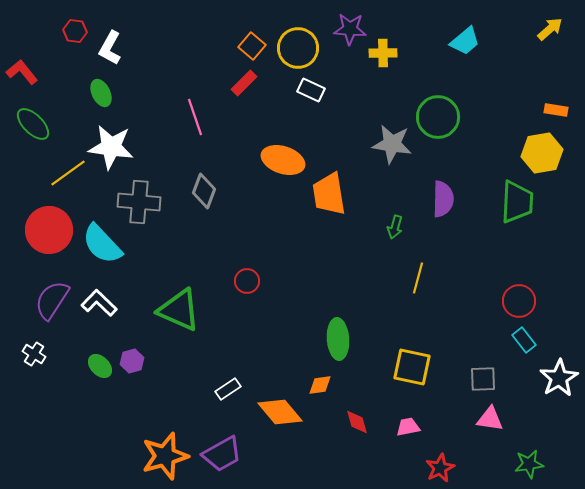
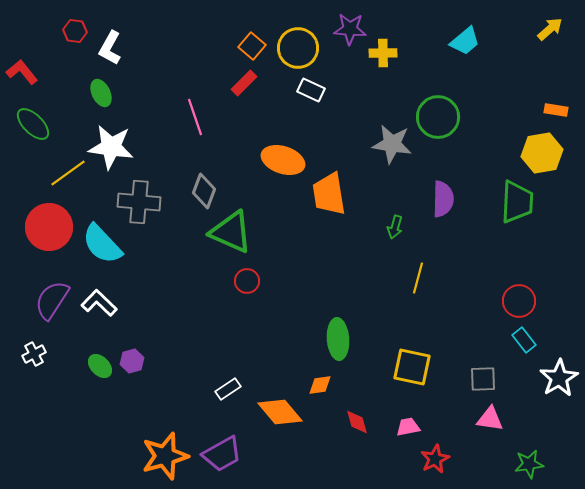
red circle at (49, 230): moved 3 px up
green triangle at (179, 310): moved 52 px right, 78 px up
white cross at (34, 354): rotated 30 degrees clockwise
red star at (440, 468): moved 5 px left, 9 px up
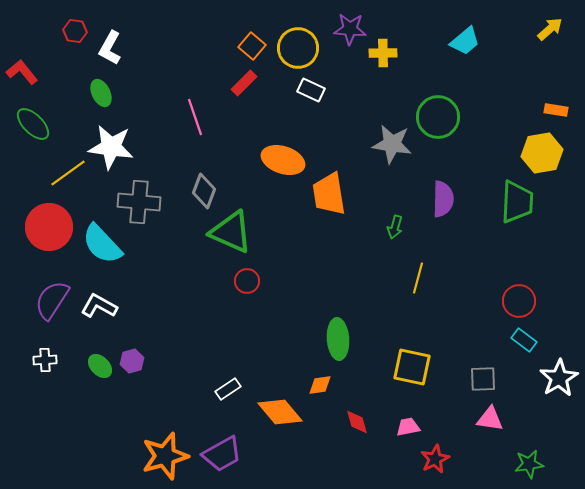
white L-shape at (99, 303): moved 3 px down; rotated 15 degrees counterclockwise
cyan rectangle at (524, 340): rotated 15 degrees counterclockwise
white cross at (34, 354): moved 11 px right, 6 px down; rotated 25 degrees clockwise
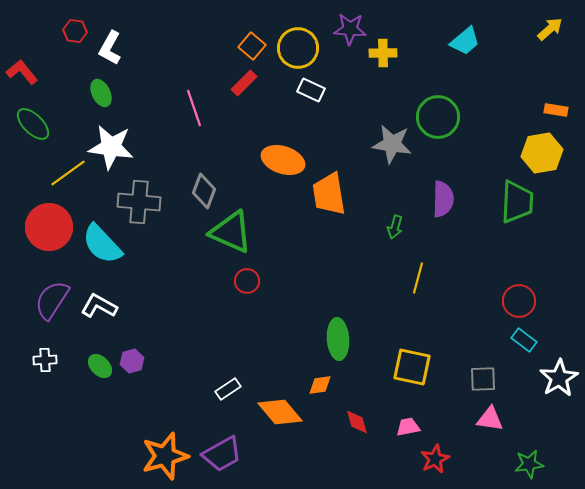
pink line at (195, 117): moved 1 px left, 9 px up
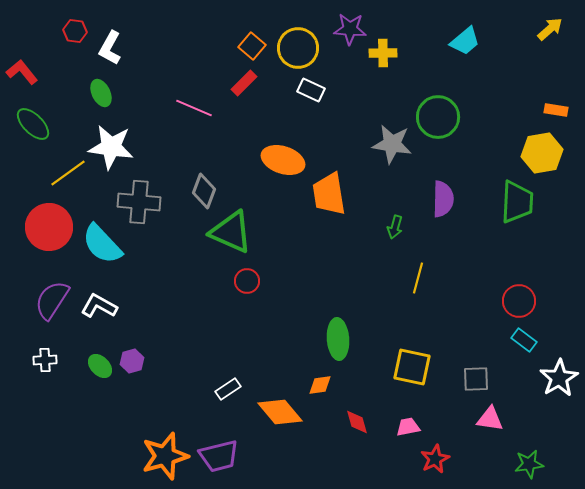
pink line at (194, 108): rotated 48 degrees counterclockwise
gray square at (483, 379): moved 7 px left
purple trapezoid at (222, 454): moved 3 px left, 2 px down; rotated 15 degrees clockwise
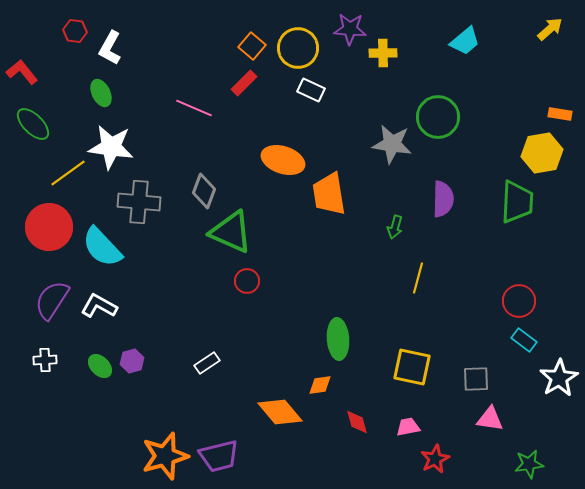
orange rectangle at (556, 110): moved 4 px right, 4 px down
cyan semicircle at (102, 244): moved 3 px down
white rectangle at (228, 389): moved 21 px left, 26 px up
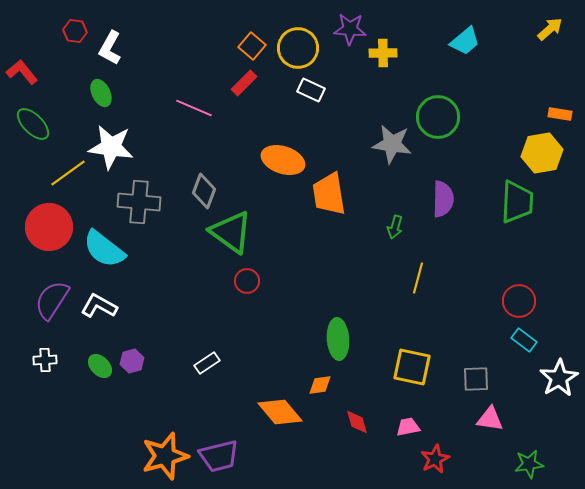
green triangle at (231, 232): rotated 12 degrees clockwise
cyan semicircle at (102, 247): moved 2 px right, 2 px down; rotated 9 degrees counterclockwise
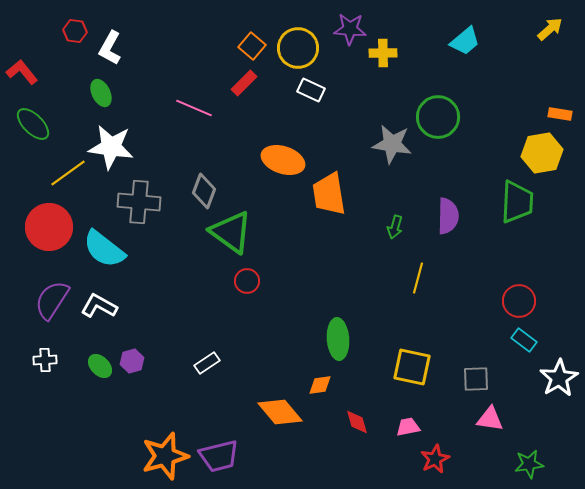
purple semicircle at (443, 199): moved 5 px right, 17 px down
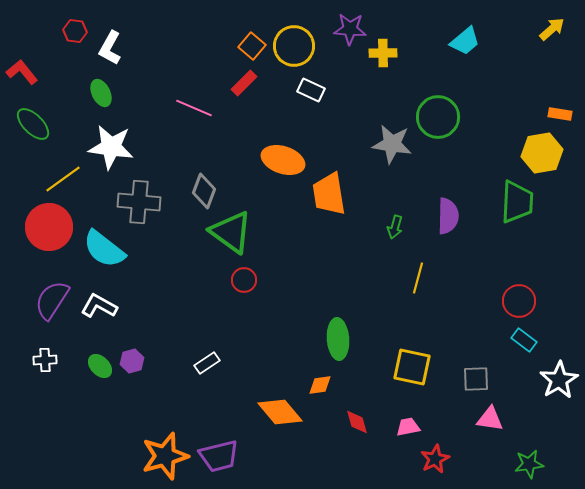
yellow arrow at (550, 29): moved 2 px right
yellow circle at (298, 48): moved 4 px left, 2 px up
yellow line at (68, 173): moved 5 px left, 6 px down
red circle at (247, 281): moved 3 px left, 1 px up
white star at (559, 378): moved 2 px down
